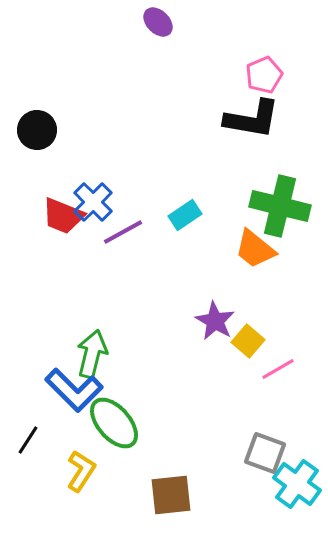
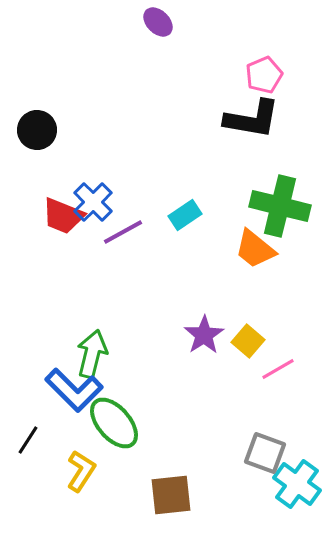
purple star: moved 11 px left, 14 px down; rotated 9 degrees clockwise
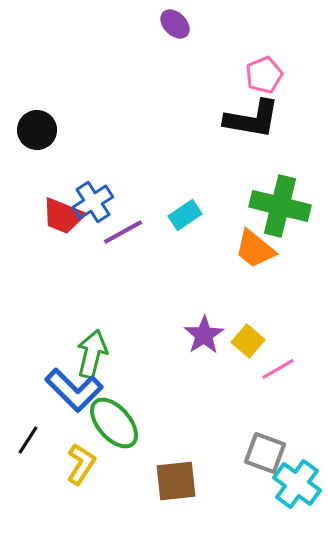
purple ellipse: moved 17 px right, 2 px down
blue cross: rotated 12 degrees clockwise
yellow L-shape: moved 7 px up
brown square: moved 5 px right, 14 px up
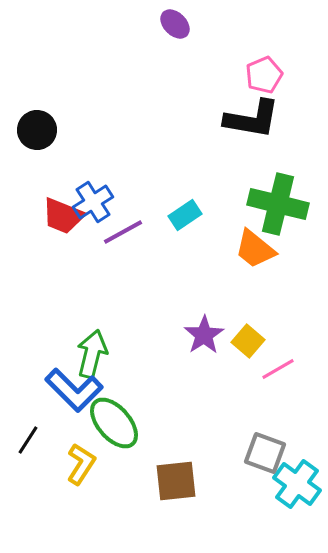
green cross: moved 2 px left, 2 px up
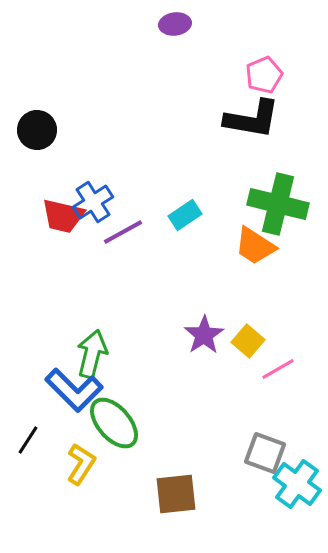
purple ellipse: rotated 52 degrees counterclockwise
red trapezoid: rotated 9 degrees counterclockwise
orange trapezoid: moved 3 px up; rotated 6 degrees counterclockwise
brown square: moved 13 px down
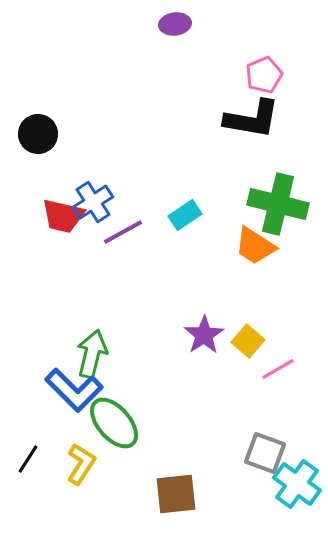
black circle: moved 1 px right, 4 px down
black line: moved 19 px down
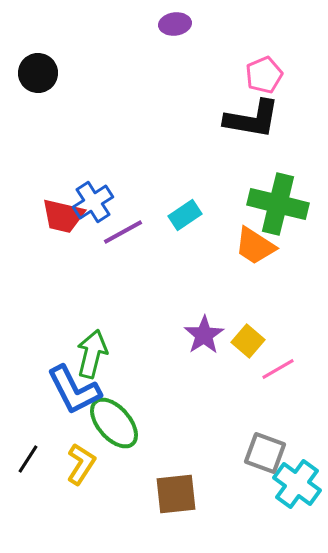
black circle: moved 61 px up
blue L-shape: rotated 18 degrees clockwise
